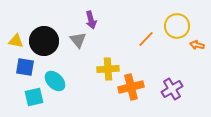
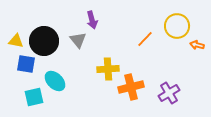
purple arrow: moved 1 px right
orange line: moved 1 px left
blue square: moved 1 px right, 3 px up
purple cross: moved 3 px left, 4 px down
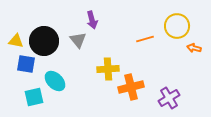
orange line: rotated 30 degrees clockwise
orange arrow: moved 3 px left, 3 px down
purple cross: moved 5 px down
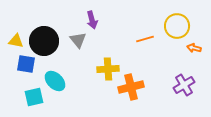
purple cross: moved 15 px right, 13 px up
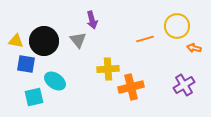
cyan ellipse: rotated 10 degrees counterclockwise
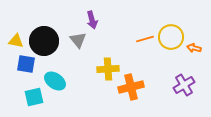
yellow circle: moved 6 px left, 11 px down
